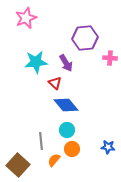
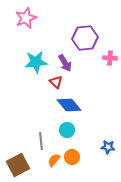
purple arrow: moved 1 px left
red triangle: moved 1 px right, 1 px up
blue diamond: moved 3 px right
orange circle: moved 8 px down
brown square: rotated 20 degrees clockwise
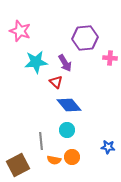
pink star: moved 6 px left, 13 px down; rotated 30 degrees counterclockwise
orange semicircle: rotated 120 degrees counterclockwise
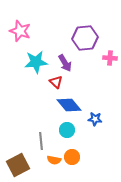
blue star: moved 13 px left, 28 px up
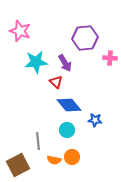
blue star: moved 1 px down
gray line: moved 3 px left
